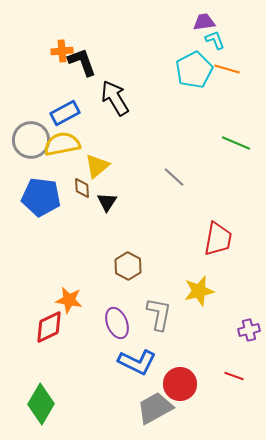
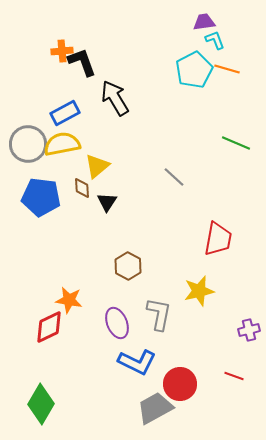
gray circle: moved 3 px left, 4 px down
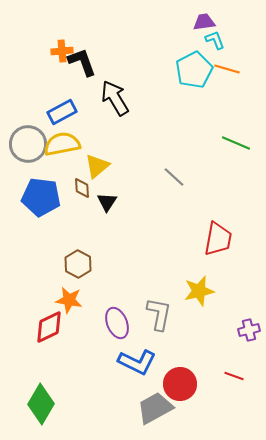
blue rectangle: moved 3 px left, 1 px up
brown hexagon: moved 50 px left, 2 px up
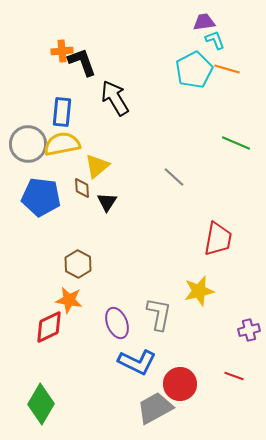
blue rectangle: rotated 56 degrees counterclockwise
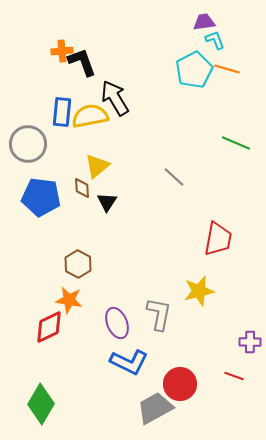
yellow semicircle: moved 28 px right, 28 px up
purple cross: moved 1 px right, 12 px down; rotated 15 degrees clockwise
blue L-shape: moved 8 px left
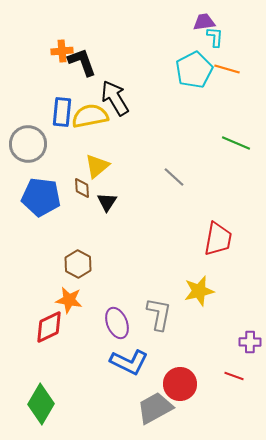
cyan L-shape: moved 3 px up; rotated 25 degrees clockwise
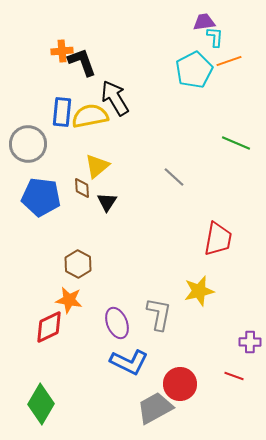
orange line: moved 2 px right, 8 px up; rotated 35 degrees counterclockwise
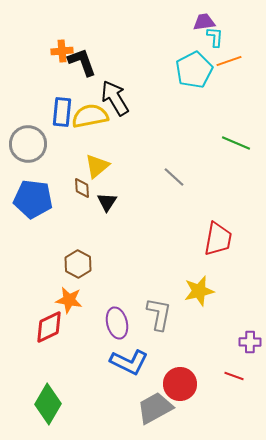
blue pentagon: moved 8 px left, 2 px down
purple ellipse: rotated 8 degrees clockwise
green diamond: moved 7 px right
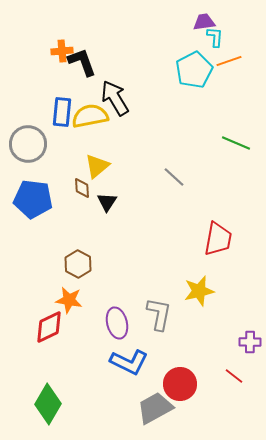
red line: rotated 18 degrees clockwise
